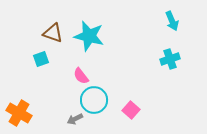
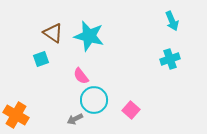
brown triangle: rotated 15 degrees clockwise
orange cross: moved 3 px left, 2 px down
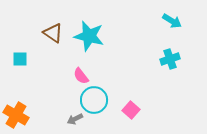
cyan arrow: rotated 36 degrees counterclockwise
cyan square: moved 21 px left; rotated 21 degrees clockwise
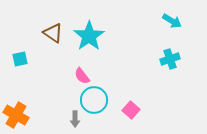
cyan star: rotated 24 degrees clockwise
cyan square: rotated 14 degrees counterclockwise
pink semicircle: moved 1 px right
gray arrow: rotated 63 degrees counterclockwise
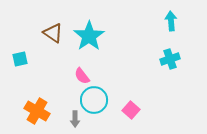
cyan arrow: moved 1 px left; rotated 126 degrees counterclockwise
orange cross: moved 21 px right, 4 px up
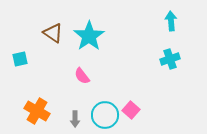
cyan circle: moved 11 px right, 15 px down
